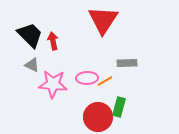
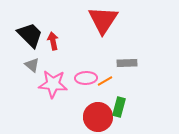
gray triangle: rotated 14 degrees clockwise
pink ellipse: moved 1 px left
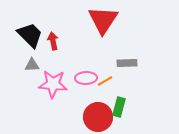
gray triangle: rotated 42 degrees counterclockwise
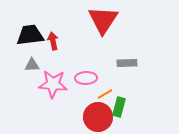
black trapezoid: rotated 52 degrees counterclockwise
orange line: moved 13 px down
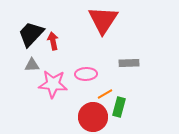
black trapezoid: moved 1 px right, 1 px up; rotated 40 degrees counterclockwise
gray rectangle: moved 2 px right
pink ellipse: moved 4 px up
red circle: moved 5 px left
